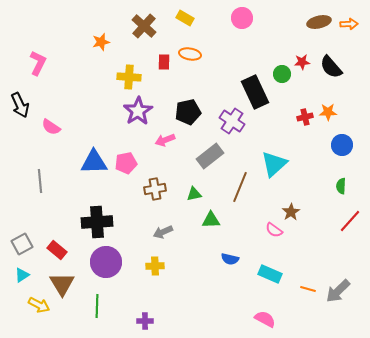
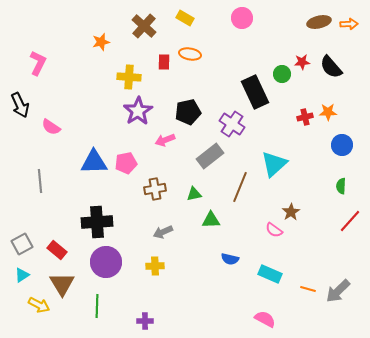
purple cross at (232, 121): moved 3 px down
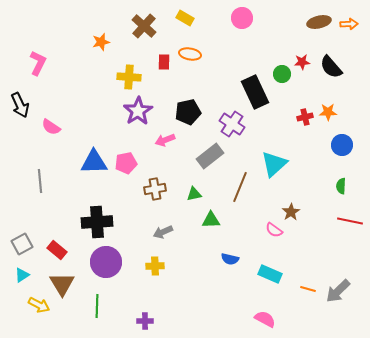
red line at (350, 221): rotated 60 degrees clockwise
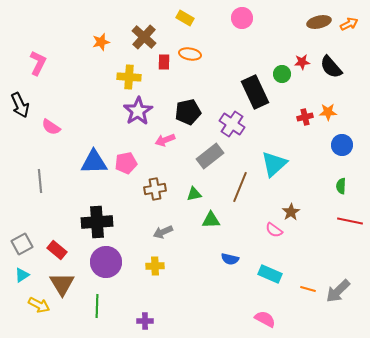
orange arrow at (349, 24): rotated 24 degrees counterclockwise
brown cross at (144, 26): moved 11 px down
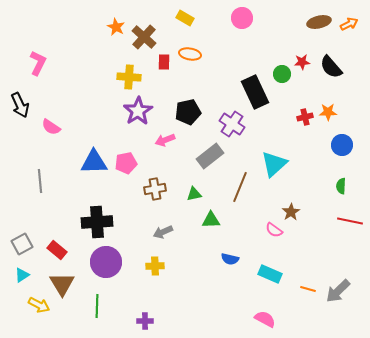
orange star at (101, 42): moved 15 px right, 15 px up; rotated 30 degrees counterclockwise
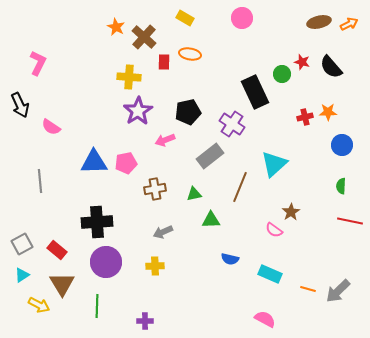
red star at (302, 62): rotated 21 degrees clockwise
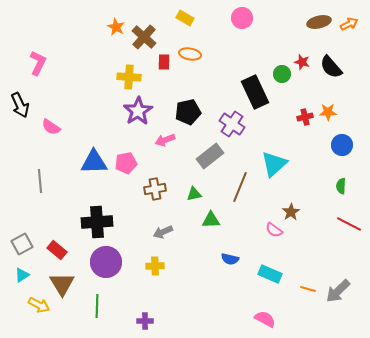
red line at (350, 221): moved 1 px left, 3 px down; rotated 15 degrees clockwise
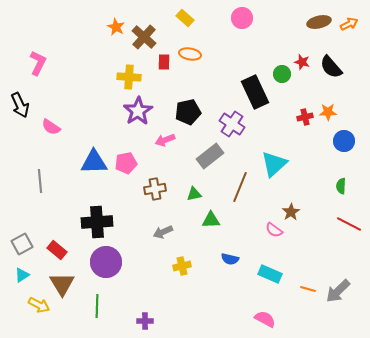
yellow rectangle at (185, 18): rotated 12 degrees clockwise
blue circle at (342, 145): moved 2 px right, 4 px up
yellow cross at (155, 266): moved 27 px right; rotated 12 degrees counterclockwise
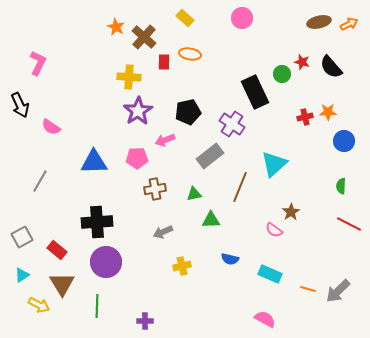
pink pentagon at (126, 163): moved 11 px right, 5 px up; rotated 10 degrees clockwise
gray line at (40, 181): rotated 35 degrees clockwise
gray square at (22, 244): moved 7 px up
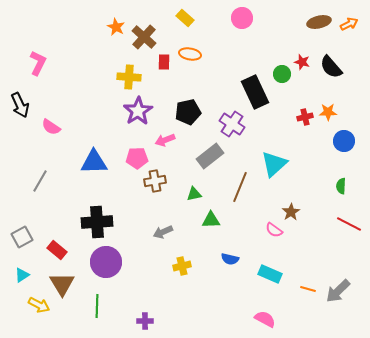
brown cross at (155, 189): moved 8 px up
